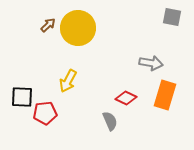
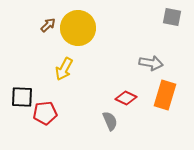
yellow arrow: moved 4 px left, 12 px up
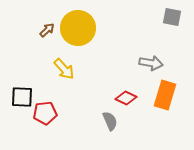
brown arrow: moved 1 px left, 5 px down
yellow arrow: rotated 70 degrees counterclockwise
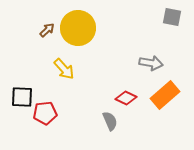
orange rectangle: rotated 32 degrees clockwise
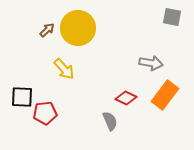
orange rectangle: rotated 12 degrees counterclockwise
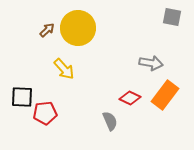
red diamond: moved 4 px right
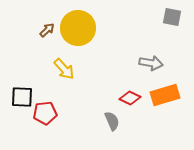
orange rectangle: rotated 36 degrees clockwise
gray semicircle: moved 2 px right
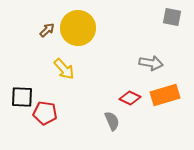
red pentagon: rotated 15 degrees clockwise
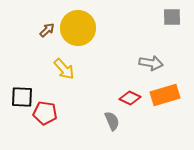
gray square: rotated 12 degrees counterclockwise
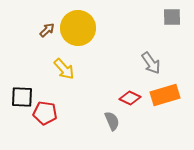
gray arrow: rotated 45 degrees clockwise
